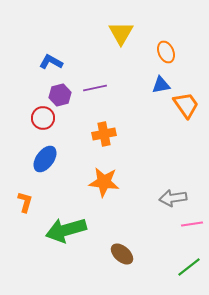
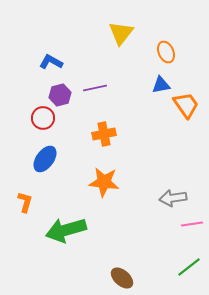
yellow triangle: rotated 8 degrees clockwise
brown ellipse: moved 24 px down
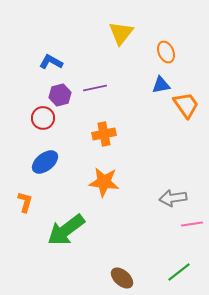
blue ellipse: moved 3 px down; rotated 16 degrees clockwise
green arrow: rotated 21 degrees counterclockwise
green line: moved 10 px left, 5 px down
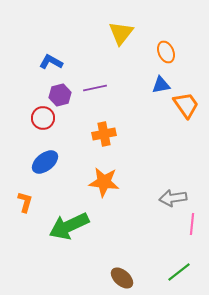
pink line: rotated 75 degrees counterclockwise
green arrow: moved 3 px right, 4 px up; rotated 12 degrees clockwise
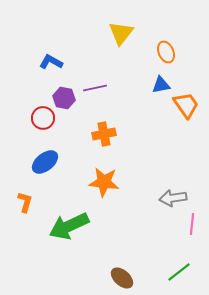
purple hexagon: moved 4 px right, 3 px down; rotated 25 degrees clockwise
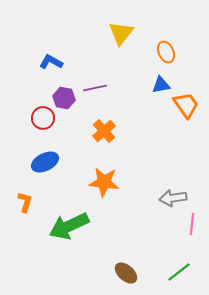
orange cross: moved 3 px up; rotated 30 degrees counterclockwise
blue ellipse: rotated 12 degrees clockwise
brown ellipse: moved 4 px right, 5 px up
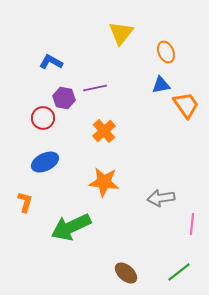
gray arrow: moved 12 px left
green arrow: moved 2 px right, 1 px down
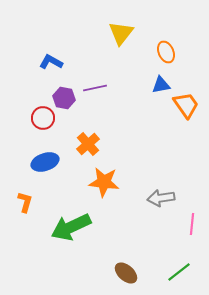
orange cross: moved 16 px left, 13 px down
blue ellipse: rotated 8 degrees clockwise
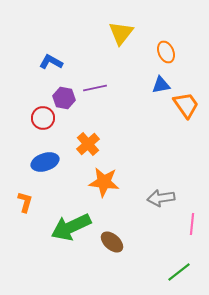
brown ellipse: moved 14 px left, 31 px up
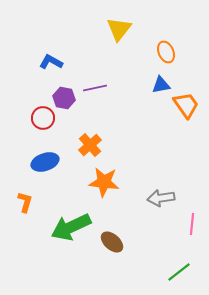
yellow triangle: moved 2 px left, 4 px up
orange cross: moved 2 px right, 1 px down
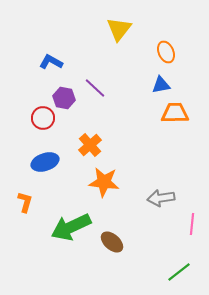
purple line: rotated 55 degrees clockwise
orange trapezoid: moved 11 px left, 8 px down; rotated 56 degrees counterclockwise
